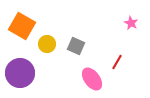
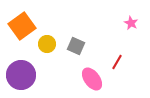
orange square: rotated 24 degrees clockwise
purple circle: moved 1 px right, 2 px down
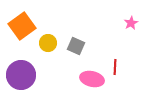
pink star: rotated 16 degrees clockwise
yellow circle: moved 1 px right, 1 px up
red line: moved 2 px left, 5 px down; rotated 28 degrees counterclockwise
pink ellipse: rotated 40 degrees counterclockwise
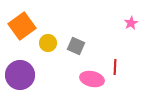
purple circle: moved 1 px left
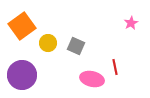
red line: rotated 14 degrees counterclockwise
purple circle: moved 2 px right
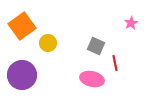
gray square: moved 20 px right
red line: moved 4 px up
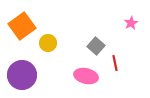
gray square: rotated 18 degrees clockwise
pink ellipse: moved 6 px left, 3 px up
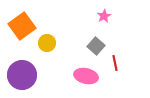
pink star: moved 27 px left, 7 px up
yellow circle: moved 1 px left
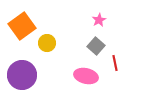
pink star: moved 5 px left, 4 px down
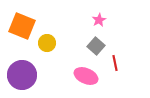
orange square: rotated 32 degrees counterclockwise
pink ellipse: rotated 10 degrees clockwise
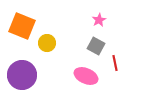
gray square: rotated 12 degrees counterclockwise
